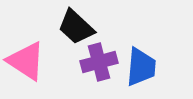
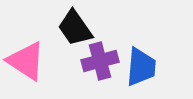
black trapezoid: moved 1 px left, 1 px down; rotated 12 degrees clockwise
purple cross: moved 1 px right, 1 px up
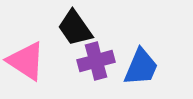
purple cross: moved 4 px left
blue trapezoid: rotated 18 degrees clockwise
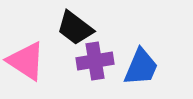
black trapezoid: rotated 18 degrees counterclockwise
purple cross: moved 1 px left; rotated 6 degrees clockwise
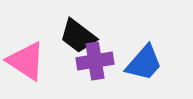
black trapezoid: moved 3 px right, 8 px down
blue trapezoid: moved 3 px right, 4 px up; rotated 18 degrees clockwise
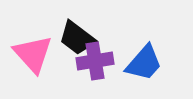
black trapezoid: moved 1 px left, 2 px down
pink triangle: moved 7 px right, 7 px up; rotated 15 degrees clockwise
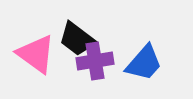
black trapezoid: moved 1 px down
pink triangle: moved 3 px right; rotated 12 degrees counterclockwise
